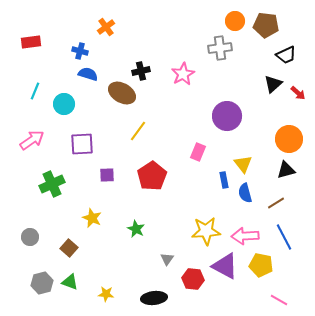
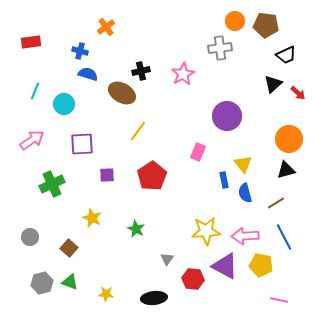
pink line at (279, 300): rotated 18 degrees counterclockwise
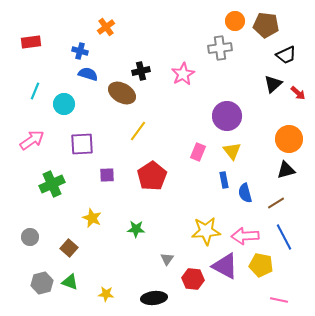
yellow triangle at (243, 164): moved 11 px left, 13 px up
green star at (136, 229): rotated 24 degrees counterclockwise
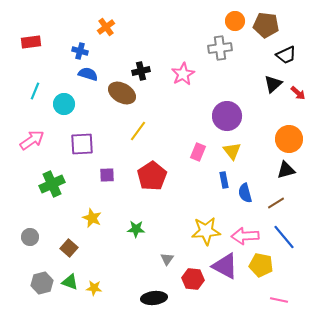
blue line at (284, 237): rotated 12 degrees counterclockwise
yellow star at (106, 294): moved 12 px left, 6 px up
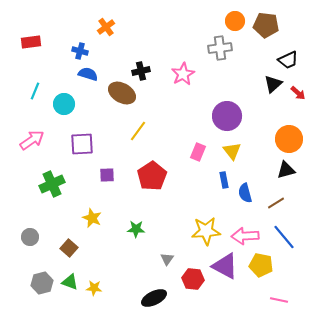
black trapezoid at (286, 55): moved 2 px right, 5 px down
black ellipse at (154, 298): rotated 20 degrees counterclockwise
